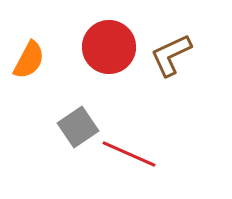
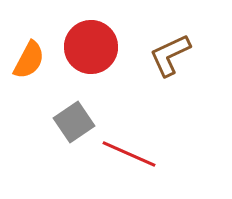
red circle: moved 18 px left
brown L-shape: moved 1 px left
gray square: moved 4 px left, 5 px up
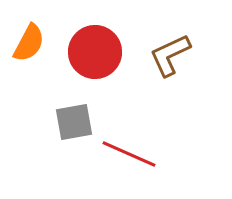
red circle: moved 4 px right, 5 px down
orange semicircle: moved 17 px up
gray square: rotated 24 degrees clockwise
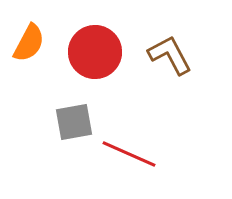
brown L-shape: rotated 87 degrees clockwise
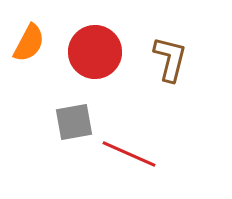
brown L-shape: moved 4 px down; rotated 42 degrees clockwise
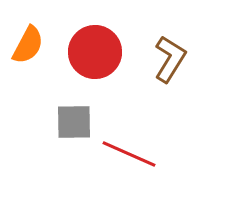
orange semicircle: moved 1 px left, 2 px down
brown L-shape: rotated 18 degrees clockwise
gray square: rotated 9 degrees clockwise
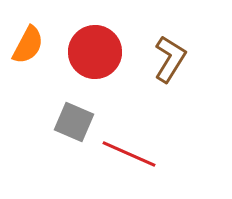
gray square: rotated 24 degrees clockwise
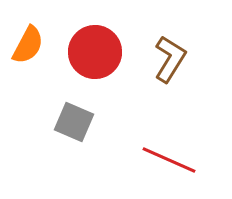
red line: moved 40 px right, 6 px down
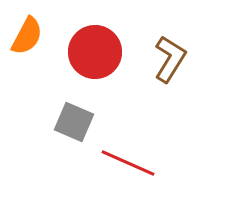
orange semicircle: moved 1 px left, 9 px up
red line: moved 41 px left, 3 px down
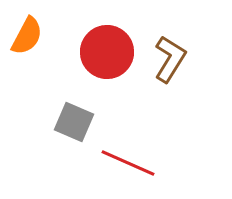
red circle: moved 12 px right
